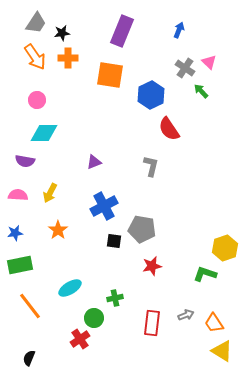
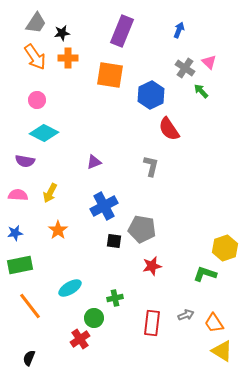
cyan diamond: rotated 28 degrees clockwise
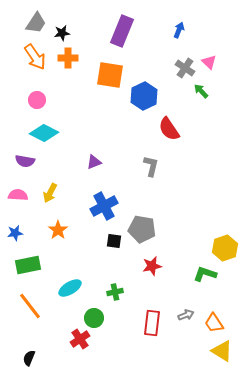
blue hexagon: moved 7 px left, 1 px down
green rectangle: moved 8 px right
green cross: moved 6 px up
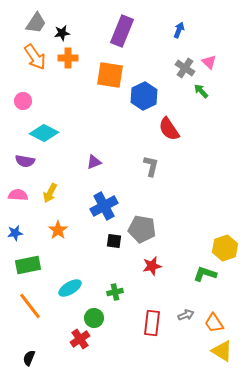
pink circle: moved 14 px left, 1 px down
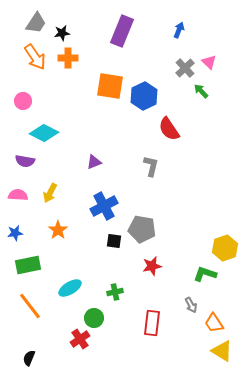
gray cross: rotated 12 degrees clockwise
orange square: moved 11 px down
gray arrow: moved 5 px right, 10 px up; rotated 84 degrees clockwise
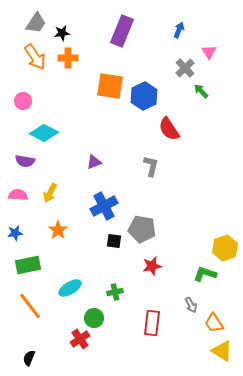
pink triangle: moved 10 px up; rotated 14 degrees clockwise
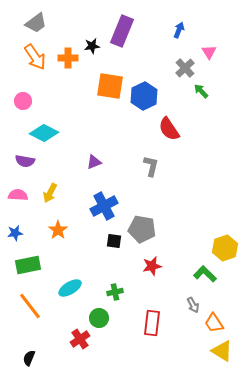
gray trapezoid: rotated 20 degrees clockwise
black star: moved 30 px right, 13 px down
green L-shape: rotated 25 degrees clockwise
gray arrow: moved 2 px right
green circle: moved 5 px right
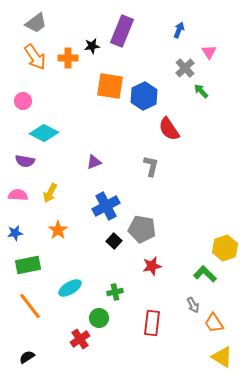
blue cross: moved 2 px right
black square: rotated 35 degrees clockwise
yellow triangle: moved 6 px down
black semicircle: moved 2 px left, 1 px up; rotated 35 degrees clockwise
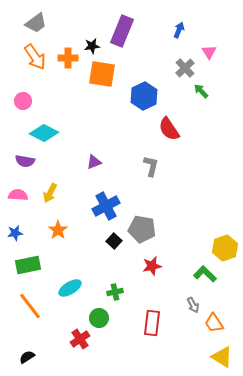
orange square: moved 8 px left, 12 px up
